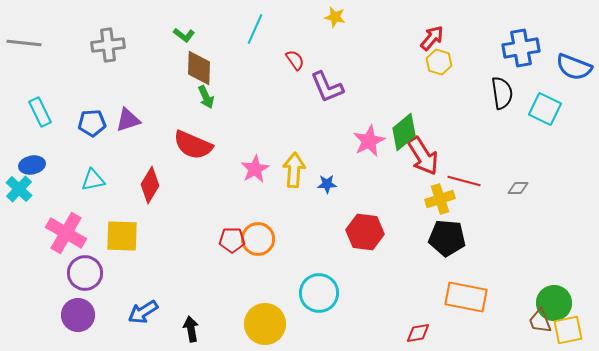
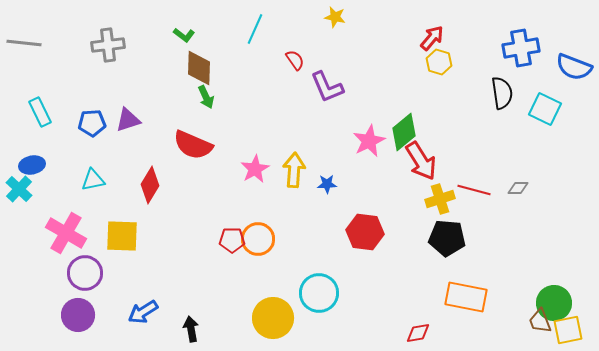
red arrow at (423, 156): moved 2 px left, 5 px down
red line at (464, 181): moved 10 px right, 9 px down
yellow circle at (265, 324): moved 8 px right, 6 px up
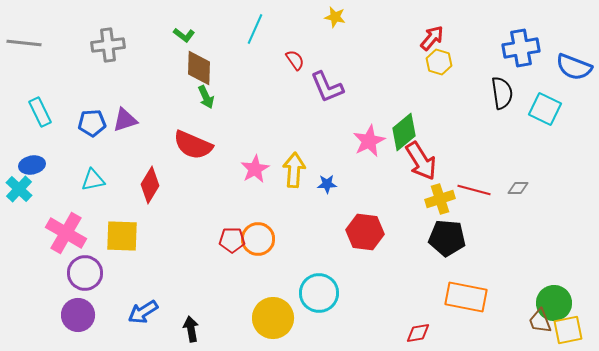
purple triangle at (128, 120): moved 3 px left
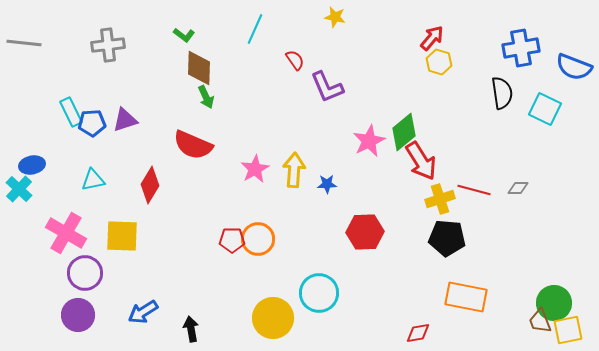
cyan rectangle at (40, 112): moved 31 px right
red hexagon at (365, 232): rotated 9 degrees counterclockwise
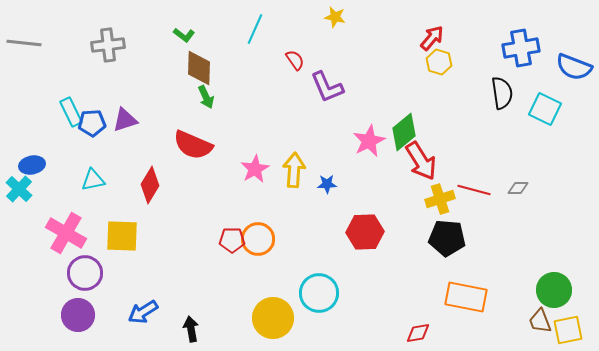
green circle at (554, 303): moved 13 px up
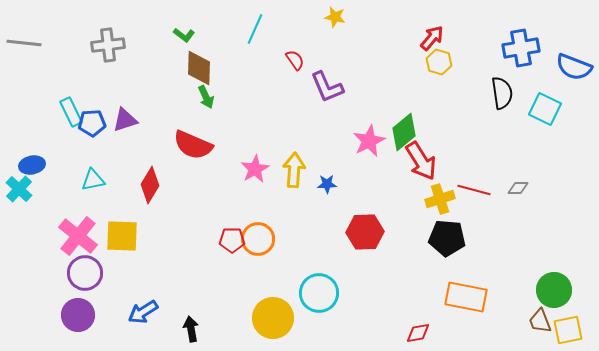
pink cross at (66, 233): moved 12 px right, 3 px down; rotated 9 degrees clockwise
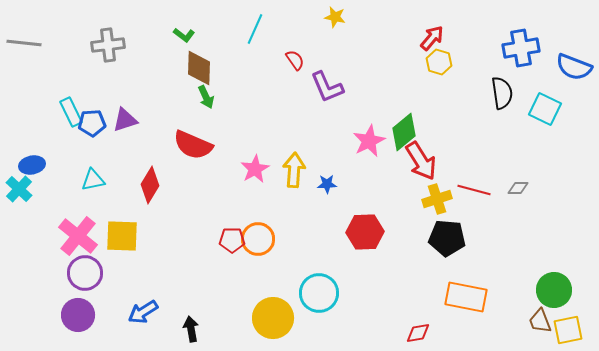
yellow cross at (440, 199): moved 3 px left
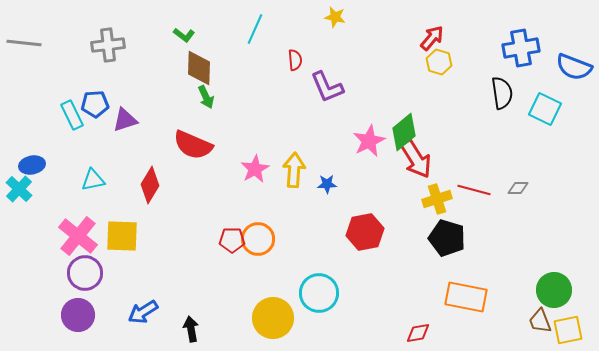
red semicircle at (295, 60): rotated 30 degrees clockwise
cyan rectangle at (71, 112): moved 1 px right, 3 px down
blue pentagon at (92, 123): moved 3 px right, 19 px up
red arrow at (421, 161): moved 5 px left, 2 px up
red hexagon at (365, 232): rotated 9 degrees counterclockwise
black pentagon at (447, 238): rotated 12 degrees clockwise
